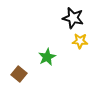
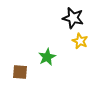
yellow star: rotated 21 degrees clockwise
brown square: moved 1 px right, 2 px up; rotated 35 degrees counterclockwise
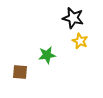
green star: moved 2 px up; rotated 18 degrees clockwise
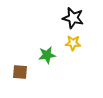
yellow star: moved 7 px left, 2 px down; rotated 21 degrees counterclockwise
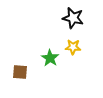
yellow star: moved 4 px down
green star: moved 3 px right, 3 px down; rotated 30 degrees counterclockwise
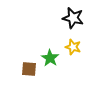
yellow star: rotated 14 degrees clockwise
brown square: moved 9 px right, 3 px up
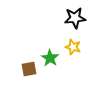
black star: moved 2 px right; rotated 20 degrees counterclockwise
brown square: rotated 14 degrees counterclockwise
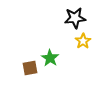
yellow star: moved 10 px right, 6 px up; rotated 21 degrees clockwise
brown square: moved 1 px right, 1 px up
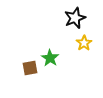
black star: rotated 15 degrees counterclockwise
yellow star: moved 1 px right, 2 px down
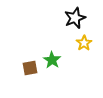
green star: moved 2 px right, 2 px down
